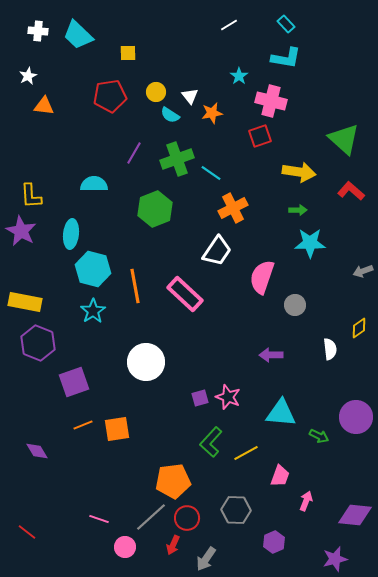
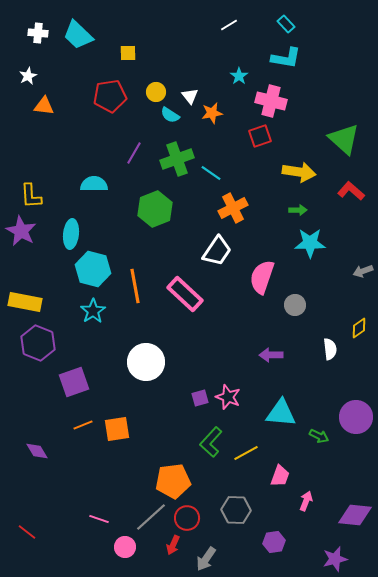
white cross at (38, 31): moved 2 px down
purple hexagon at (274, 542): rotated 15 degrees clockwise
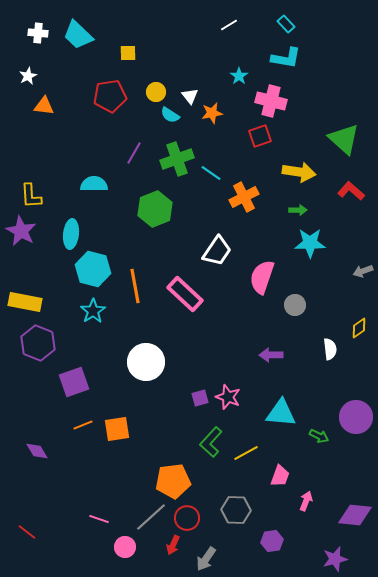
orange cross at (233, 208): moved 11 px right, 11 px up
purple hexagon at (274, 542): moved 2 px left, 1 px up
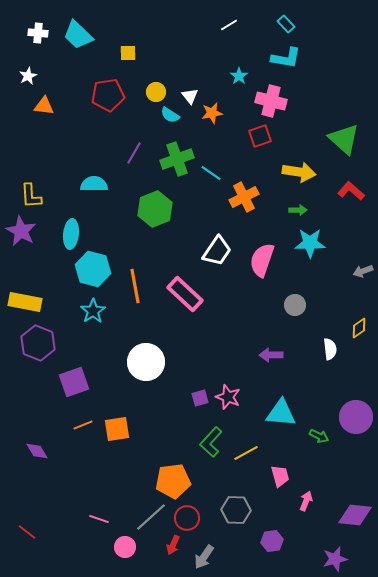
red pentagon at (110, 96): moved 2 px left, 1 px up
pink semicircle at (262, 277): moved 17 px up
pink trapezoid at (280, 476): rotated 35 degrees counterclockwise
gray arrow at (206, 559): moved 2 px left, 2 px up
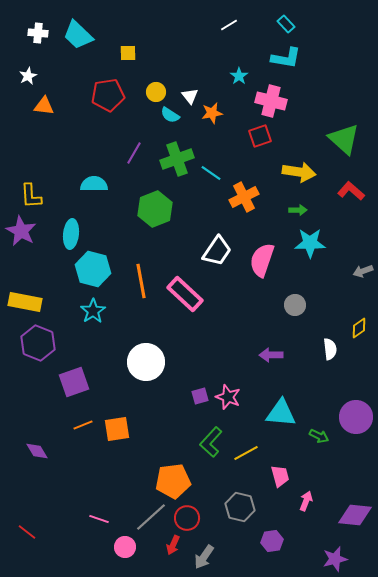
orange line at (135, 286): moved 6 px right, 5 px up
purple square at (200, 398): moved 2 px up
gray hexagon at (236, 510): moved 4 px right, 3 px up; rotated 12 degrees clockwise
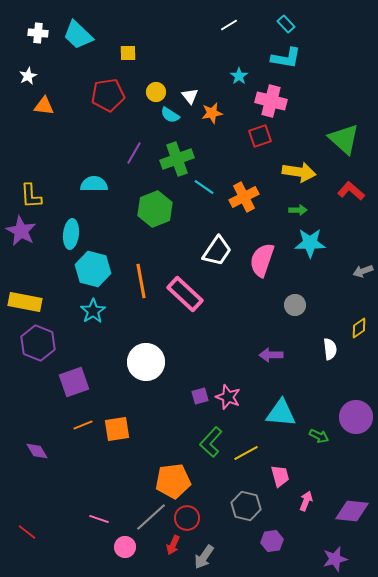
cyan line at (211, 173): moved 7 px left, 14 px down
gray hexagon at (240, 507): moved 6 px right, 1 px up
purple diamond at (355, 515): moved 3 px left, 4 px up
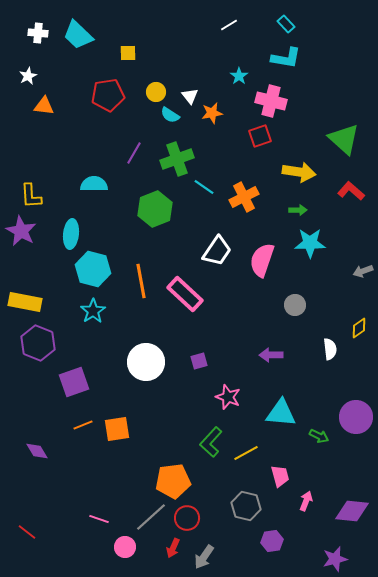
purple square at (200, 396): moved 1 px left, 35 px up
red arrow at (173, 545): moved 3 px down
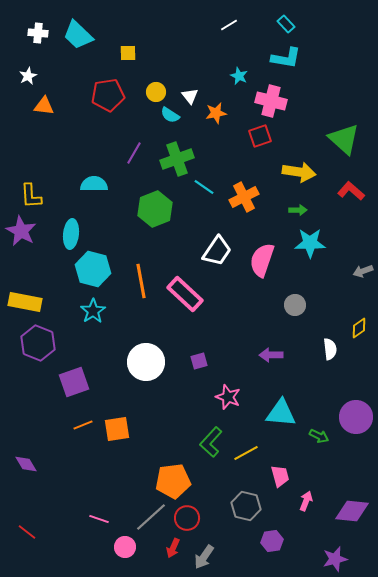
cyan star at (239, 76): rotated 12 degrees counterclockwise
orange star at (212, 113): moved 4 px right
purple diamond at (37, 451): moved 11 px left, 13 px down
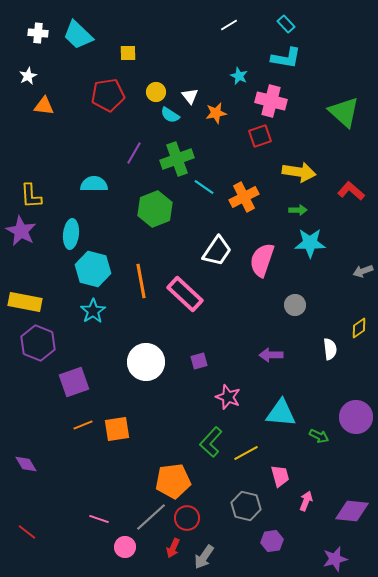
green triangle at (344, 139): moved 27 px up
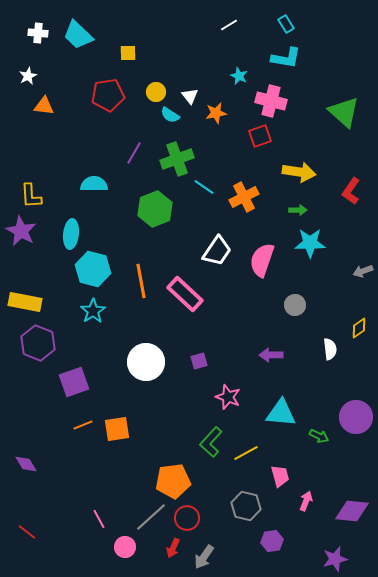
cyan rectangle at (286, 24): rotated 12 degrees clockwise
red L-shape at (351, 191): rotated 96 degrees counterclockwise
pink line at (99, 519): rotated 42 degrees clockwise
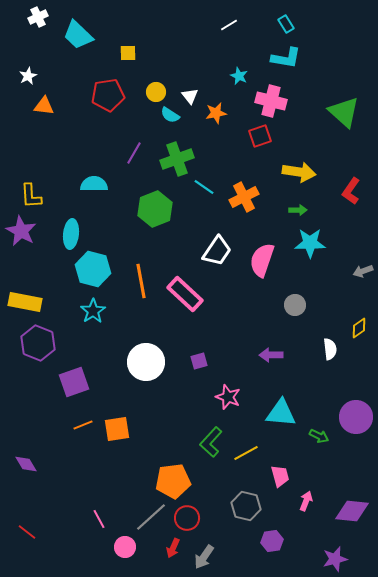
white cross at (38, 33): moved 16 px up; rotated 30 degrees counterclockwise
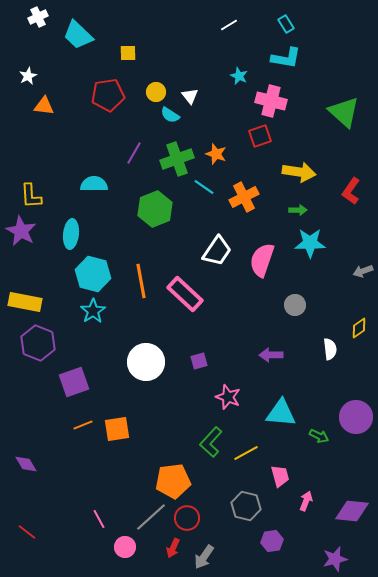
orange star at (216, 113): moved 41 px down; rotated 30 degrees clockwise
cyan hexagon at (93, 269): moved 5 px down
